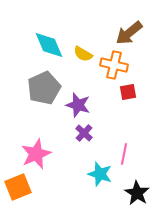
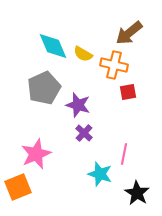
cyan diamond: moved 4 px right, 1 px down
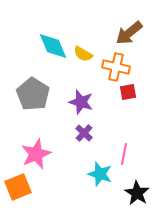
orange cross: moved 2 px right, 2 px down
gray pentagon: moved 11 px left, 6 px down; rotated 16 degrees counterclockwise
purple star: moved 3 px right, 3 px up
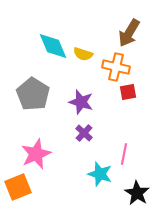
brown arrow: rotated 20 degrees counterclockwise
yellow semicircle: rotated 12 degrees counterclockwise
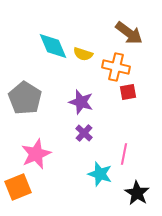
brown arrow: rotated 84 degrees counterclockwise
gray pentagon: moved 8 px left, 4 px down
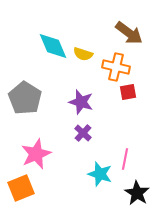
purple cross: moved 1 px left
pink line: moved 1 px right, 5 px down
orange square: moved 3 px right, 1 px down
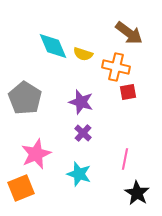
cyan star: moved 21 px left
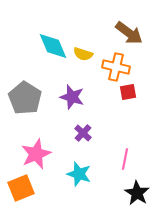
purple star: moved 9 px left, 5 px up
